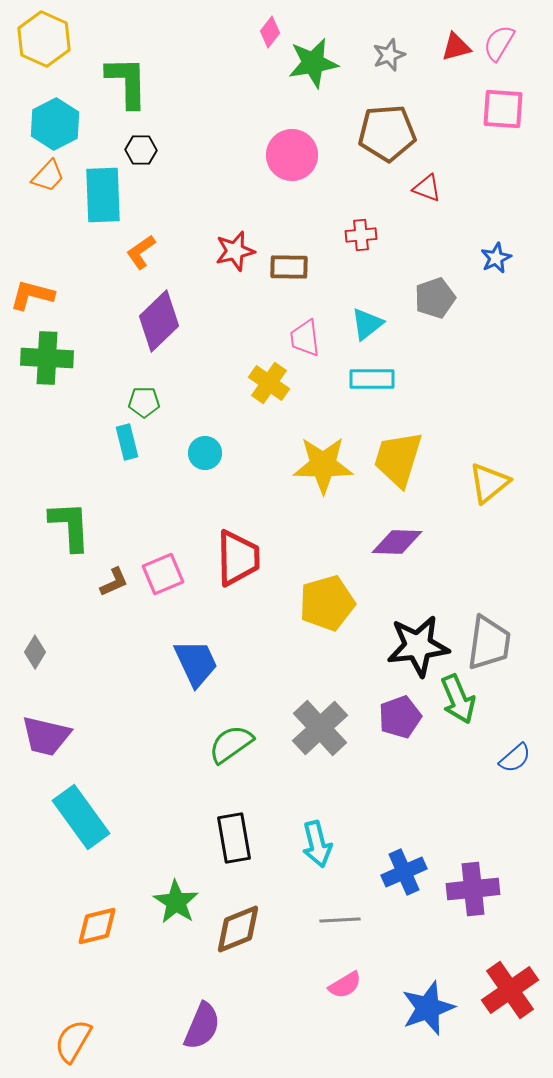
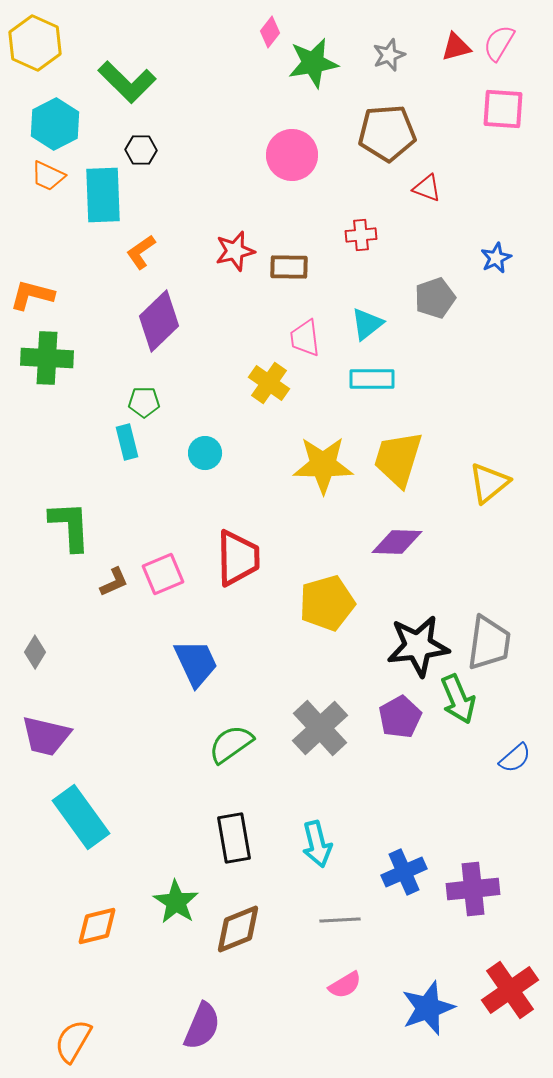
yellow hexagon at (44, 39): moved 9 px left, 4 px down
green L-shape at (127, 82): rotated 136 degrees clockwise
orange trapezoid at (48, 176): rotated 72 degrees clockwise
purple pentagon at (400, 717): rotated 9 degrees counterclockwise
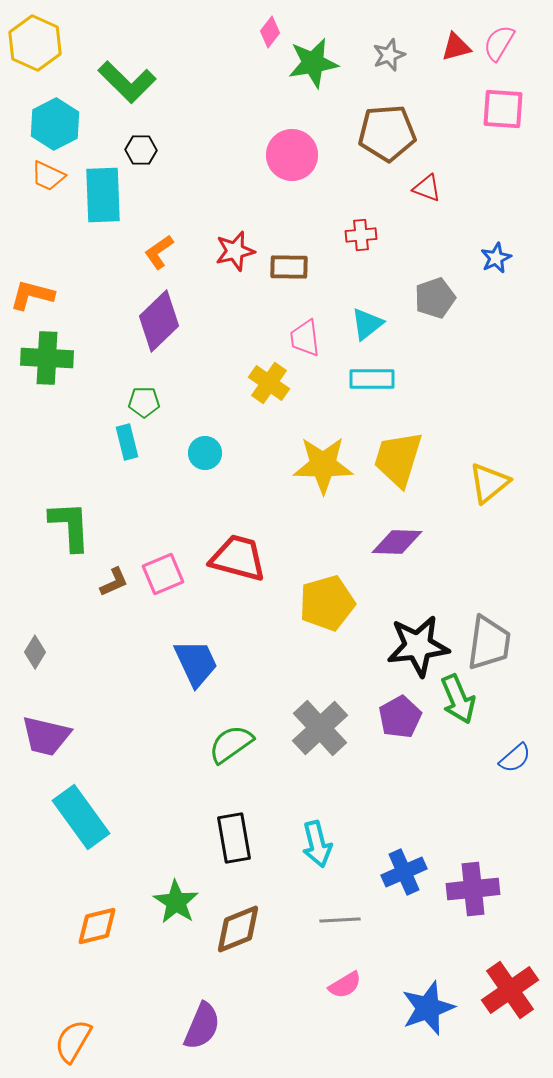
orange L-shape at (141, 252): moved 18 px right
red trapezoid at (238, 558): rotated 74 degrees counterclockwise
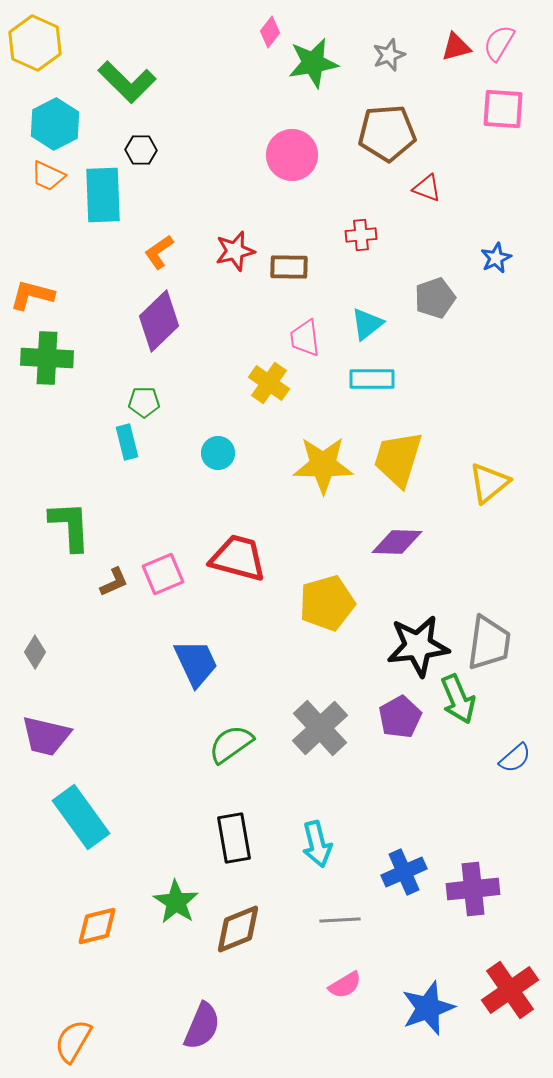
cyan circle at (205, 453): moved 13 px right
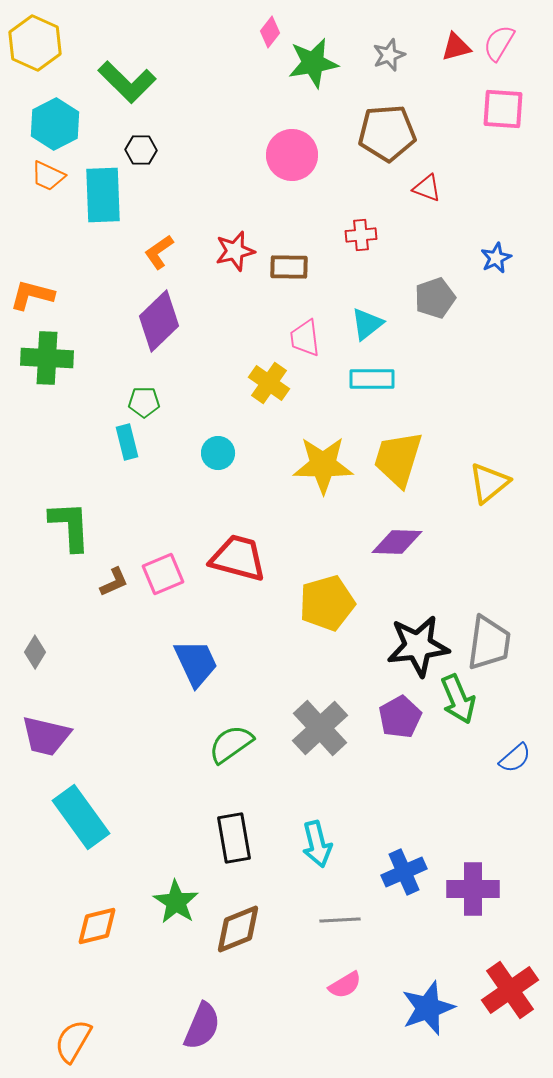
purple cross at (473, 889): rotated 6 degrees clockwise
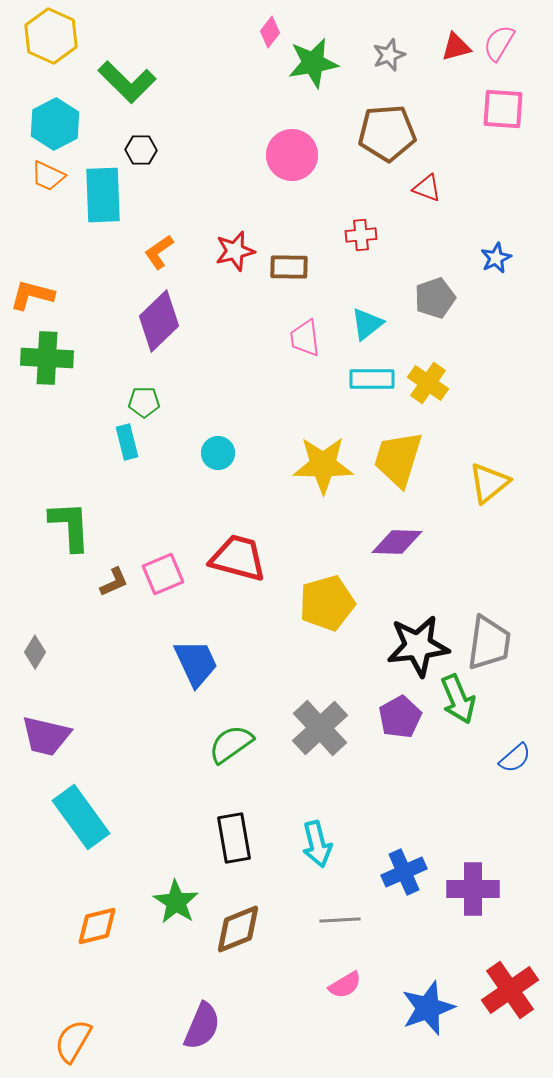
yellow hexagon at (35, 43): moved 16 px right, 7 px up
yellow cross at (269, 383): moved 159 px right
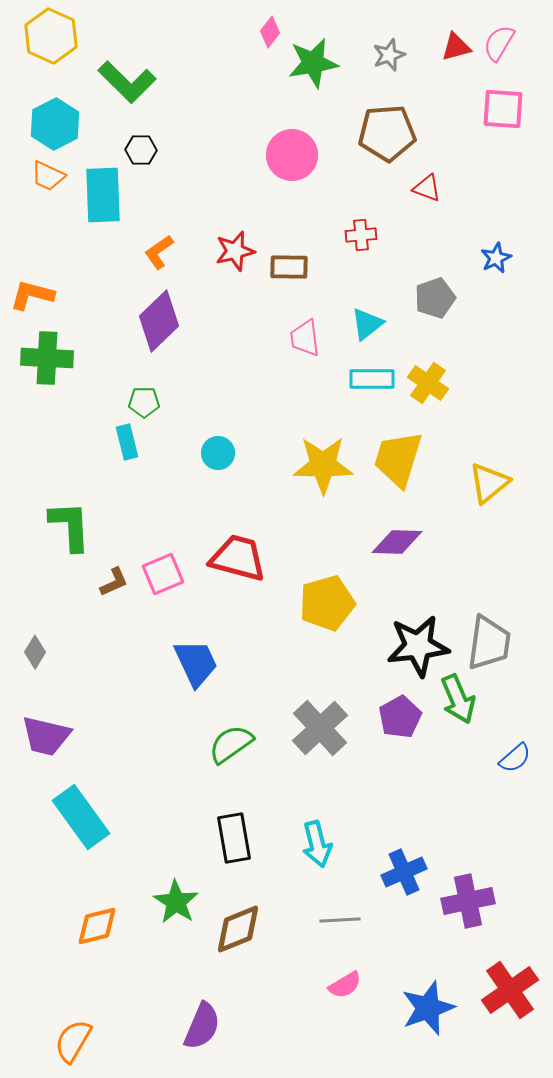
purple cross at (473, 889): moved 5 px left, 12 px down; rotated 12 degrees counterclockwise
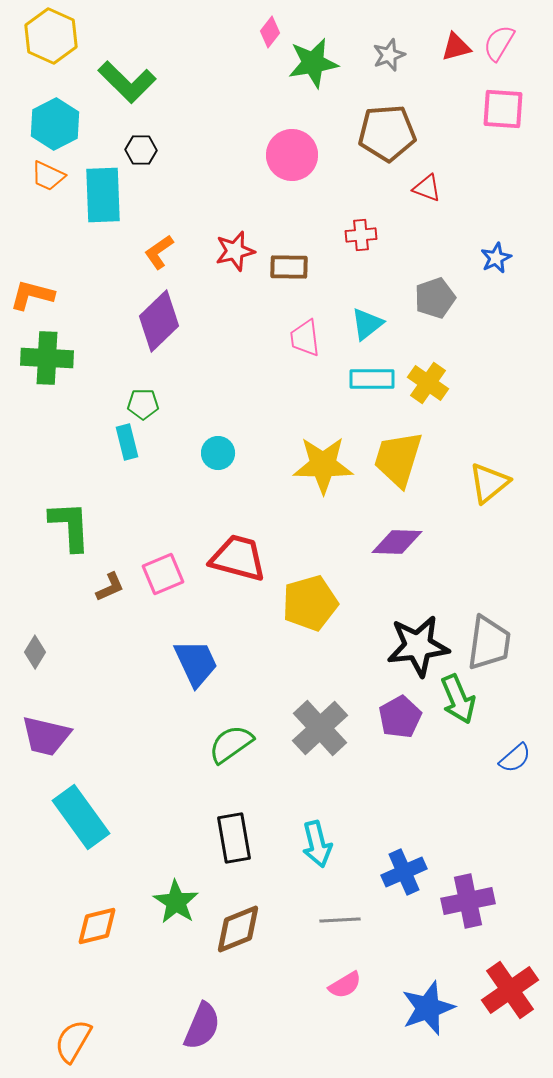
green pentagon at (144, 402): moved 1 px left, 2 px down
brown L-shape at (114, 582): moved 4 px left, 5 px down
yellow pentagon at (327, 603): moved 17 px left
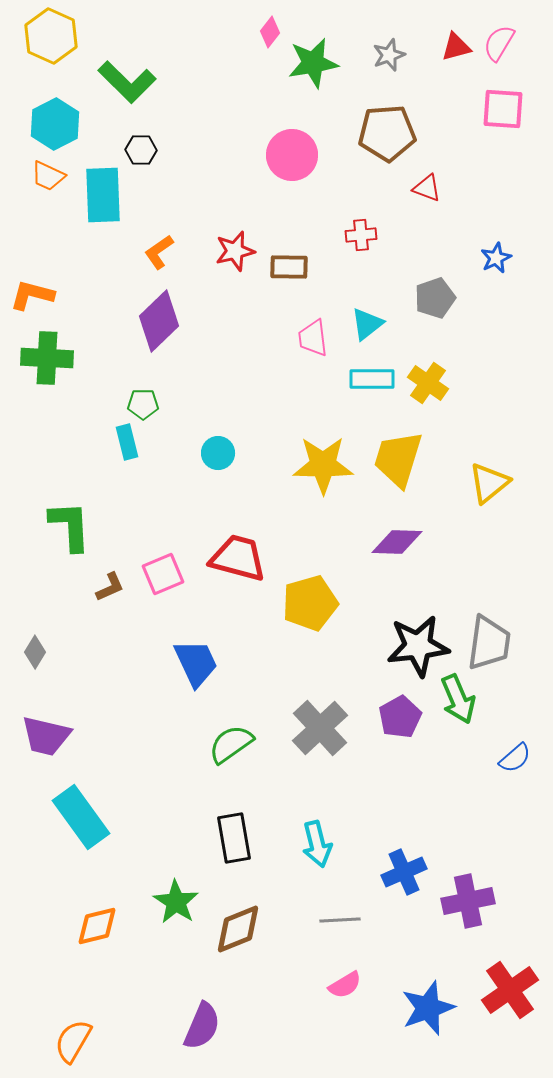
pink trapezoid at (305, 338): moved 8 px right
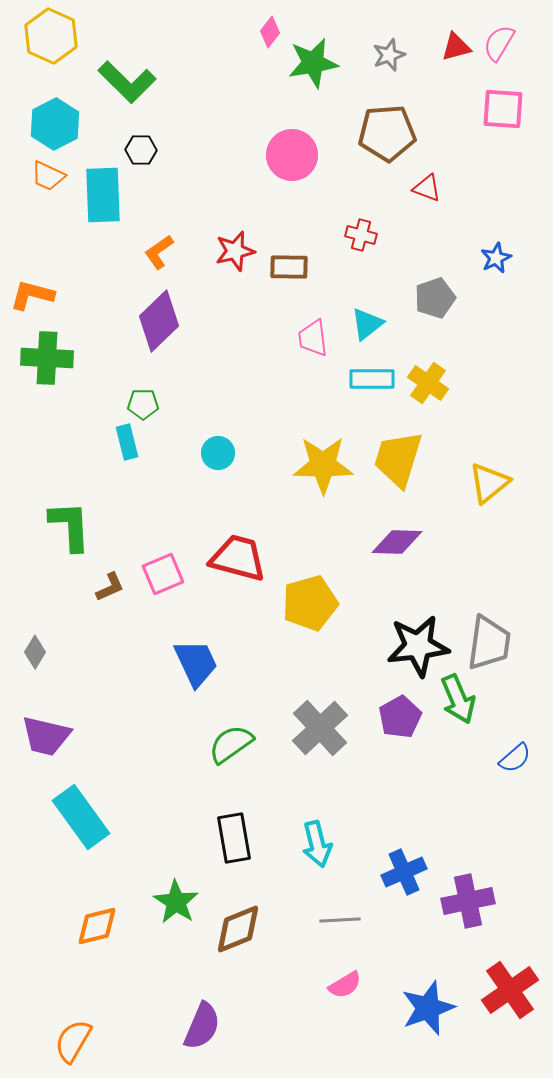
red cross at (361, 235): rotated 20 degrees clockwise
